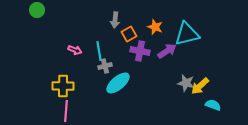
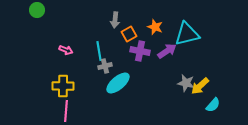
pink arrow: moved 9 px left
cyan semicircle: rotated 112 degrees clockwise
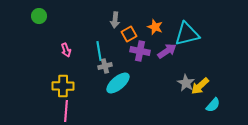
green circle: moved 2 px right, 6 px down
pink arrow: rotated 48 degrees clockwise
gray star: rotated 18 degrees clockwise
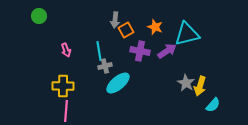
orange square: moved 3 px left, 4 px up
yellow arrow: rotated 30 degrees counterclockwise
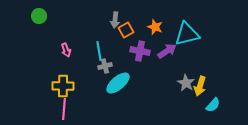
pink line: moved 2 px left, 2 px up
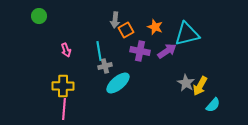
yellow arrow: rotated 12 degrees clockwise
